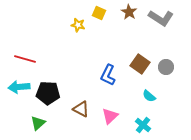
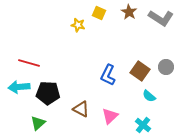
red line: moved 4 px right, 4 px down
brown square: moved 7 px down
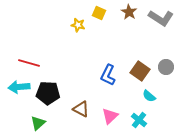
cyan cross: moved 4 px left, 5 px up
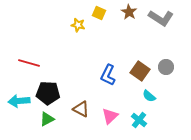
cyan arrow: moved 14 px down
green triangle: moved 9 px right, 4 px up; rotated 14 degrees clockwise
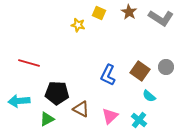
black pentagon: moved 9 px right
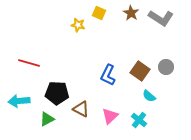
brown star: moved 2 px right, 1 px down
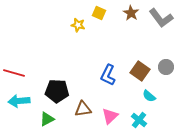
gray L-shape: rotated 20 degrees clockwise
red line: moved 15 px left, 10 px down
black pentagon: moved 2 px up
brown triangle: moved 2 px right; rotated 36 degrees counterclockwise
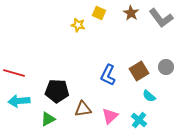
brown square: moved 1 px left; rotated 24 degrees clockwise
green triangle: moved 1 px right
